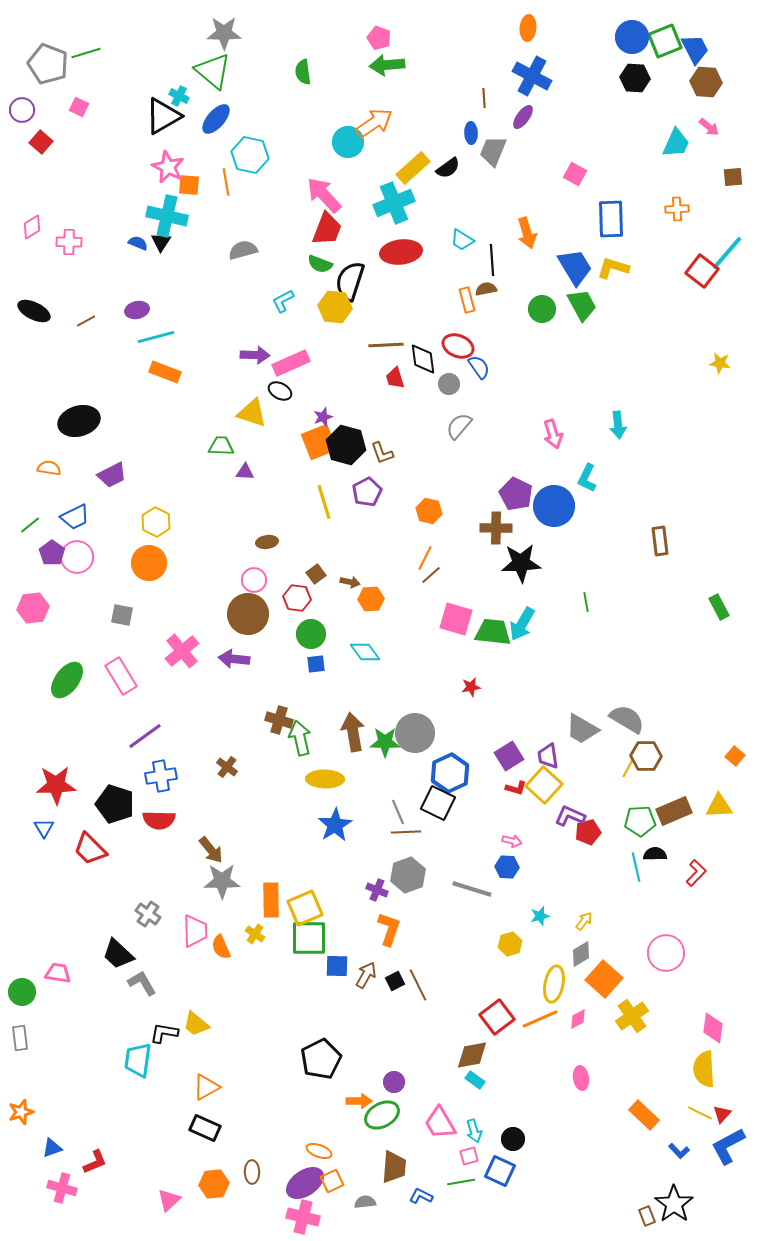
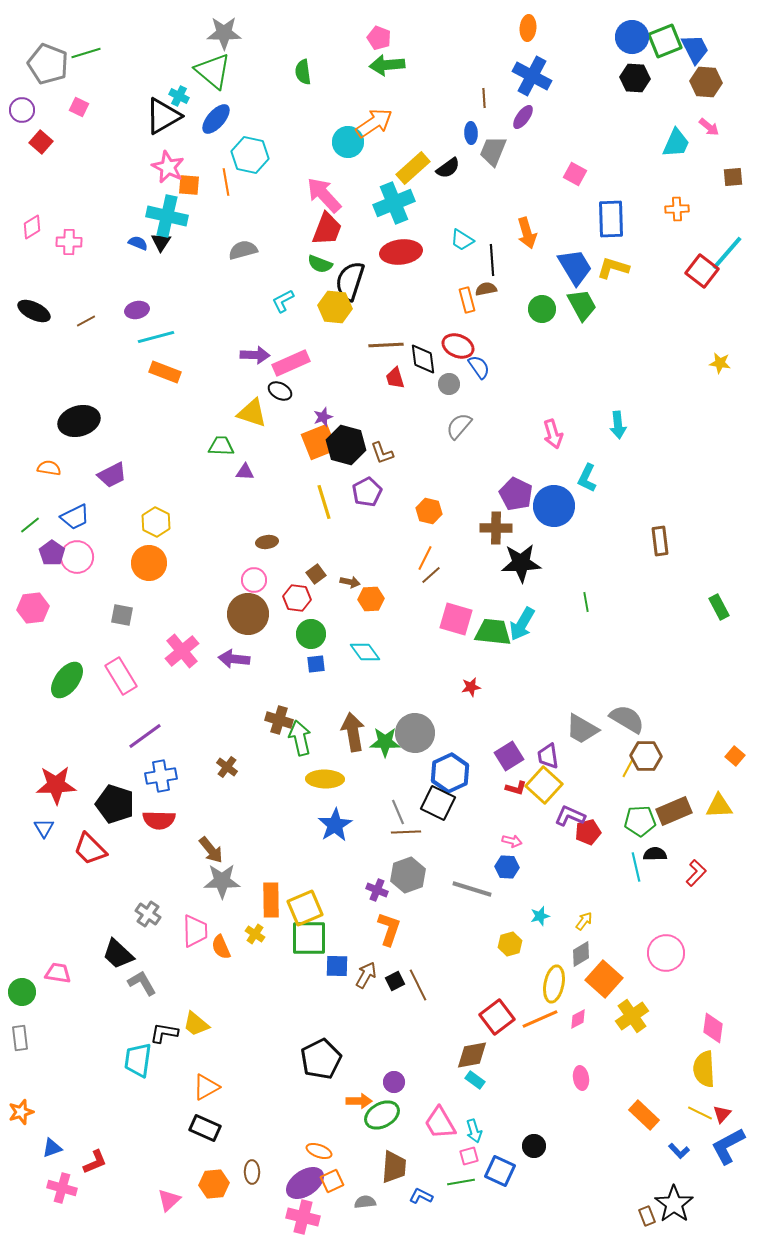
black circle at (513, 1139): moved 21 px right, 7 px down
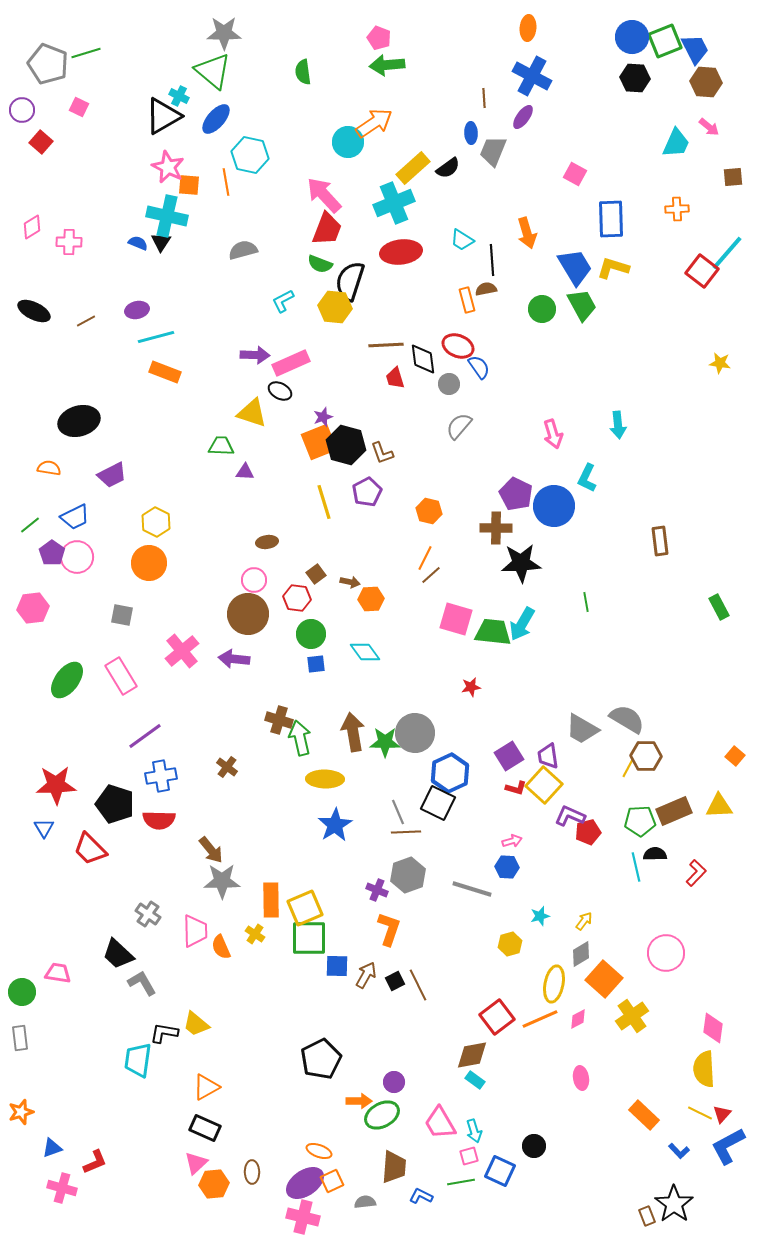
pink arrow at (512, 841): rotated 30 degrees counterclockwise
pink triangle at (169, 1200): moved 27 px right, 37 px up
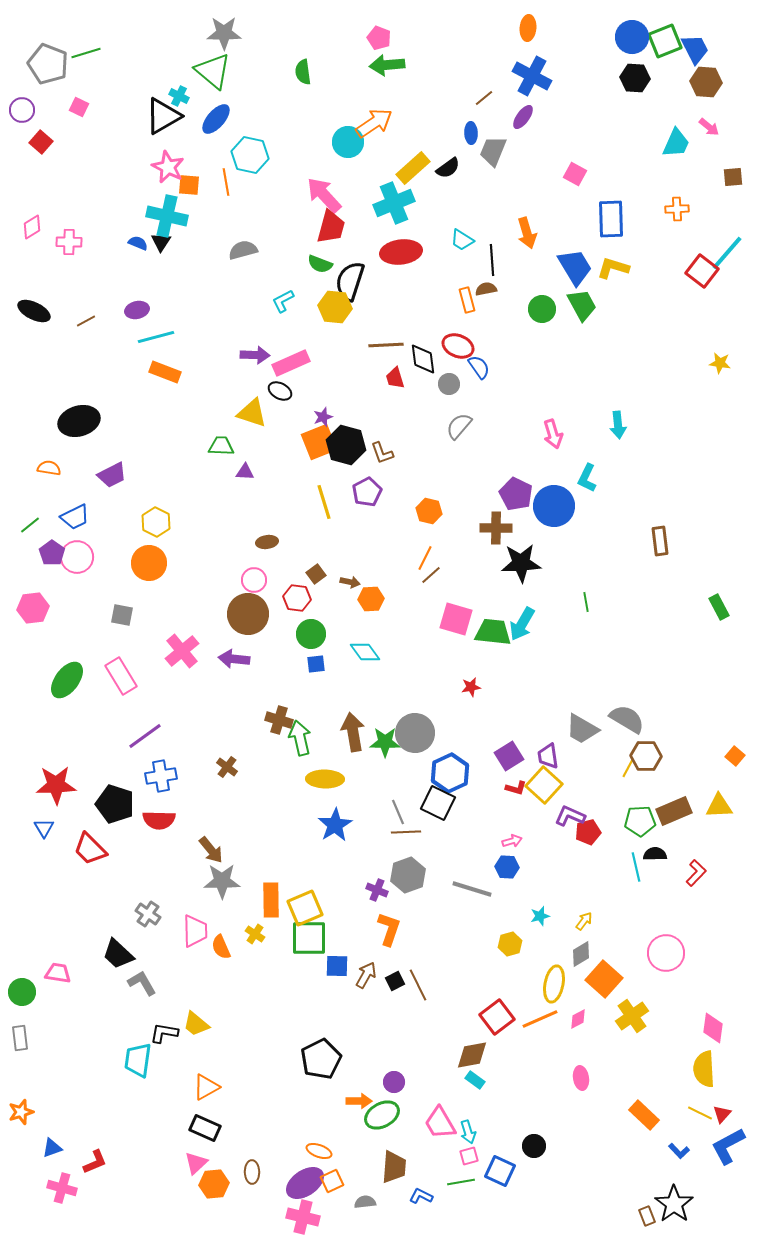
brown line at (484, 98): rotated 54 degrees clockwise
red trapezoid at (327, 229): moved 4 px right, 2 px up; rotated 6 degrees counterclockwise
cyan arrow at (474, 1131): moved 6 px left, 1 px down
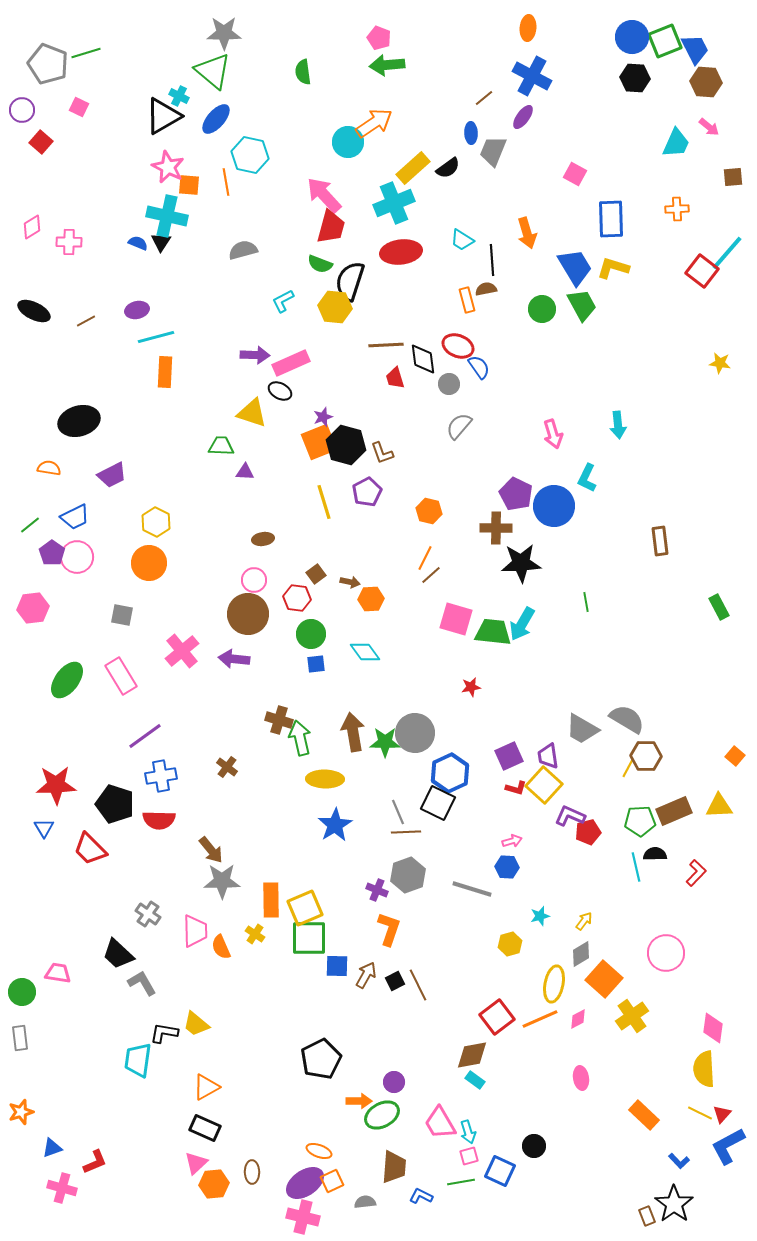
orange rectangle at (165, 372): rotated 72 degrees clockwise
brown ellipse at (267, 542): moved 4 px left, 3 px up
purple square at (509, 756): rotated 8 degrees clockwise
blue L-shape at (679, 1151): moved 10 px down
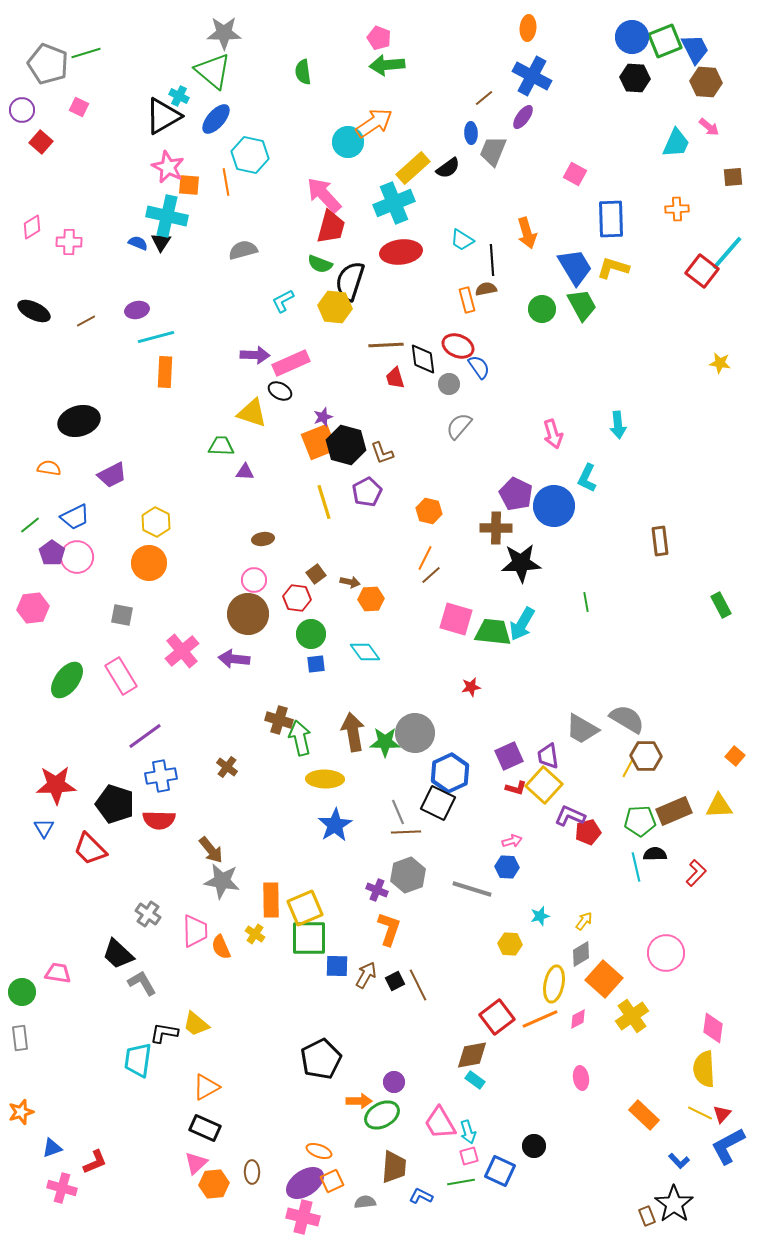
green rectangle at (719, 607): moved 2 px right, 2 px up
gray star at (222, 881): rotated 9 degrees clockwise
yellow hexagon at (510, 944): rotated 20 degrees clockwise
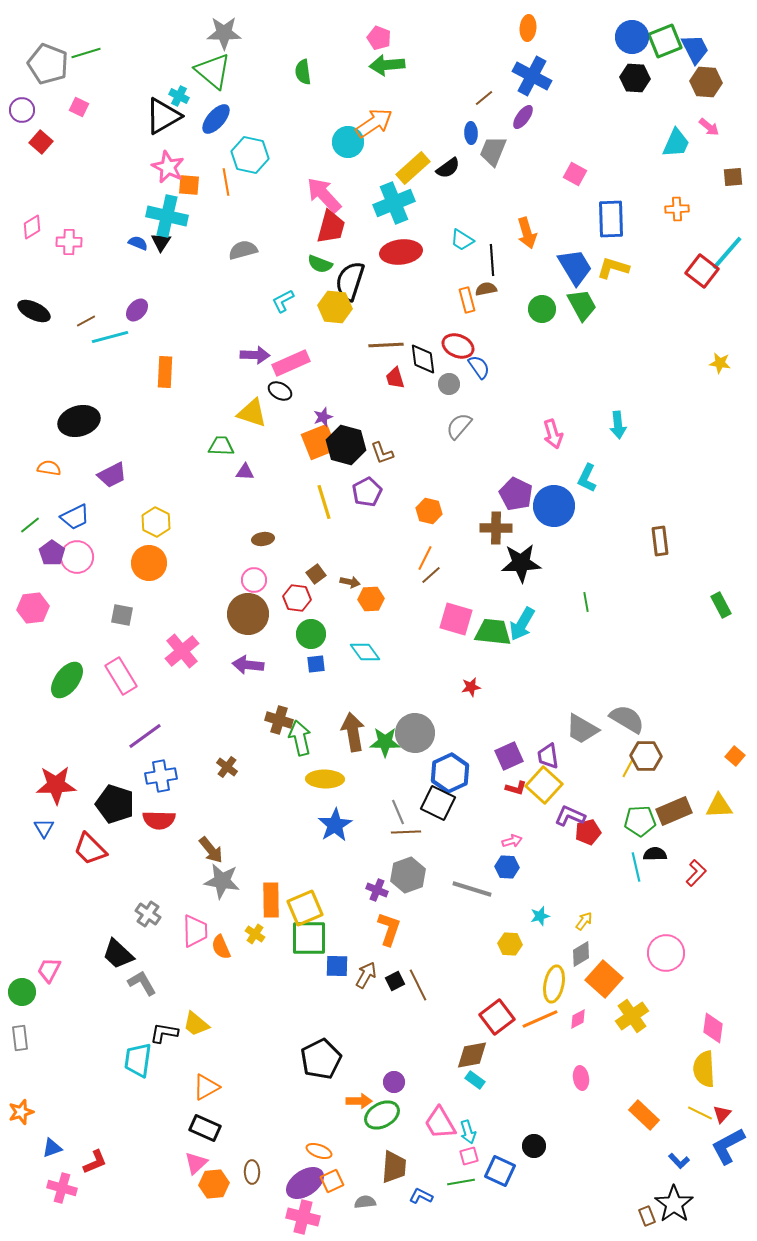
purple ellipse at (137, 310): rotated 35 degrees counterclockwise
cyan line at (156, 337): moved 46 px left
purple arrow at (234, 659): moved 14 px right, 6 px down
pink trapezoid at (58, 973): moved 9 px left, 3 px up; rotated 72 degrees counterclockwise
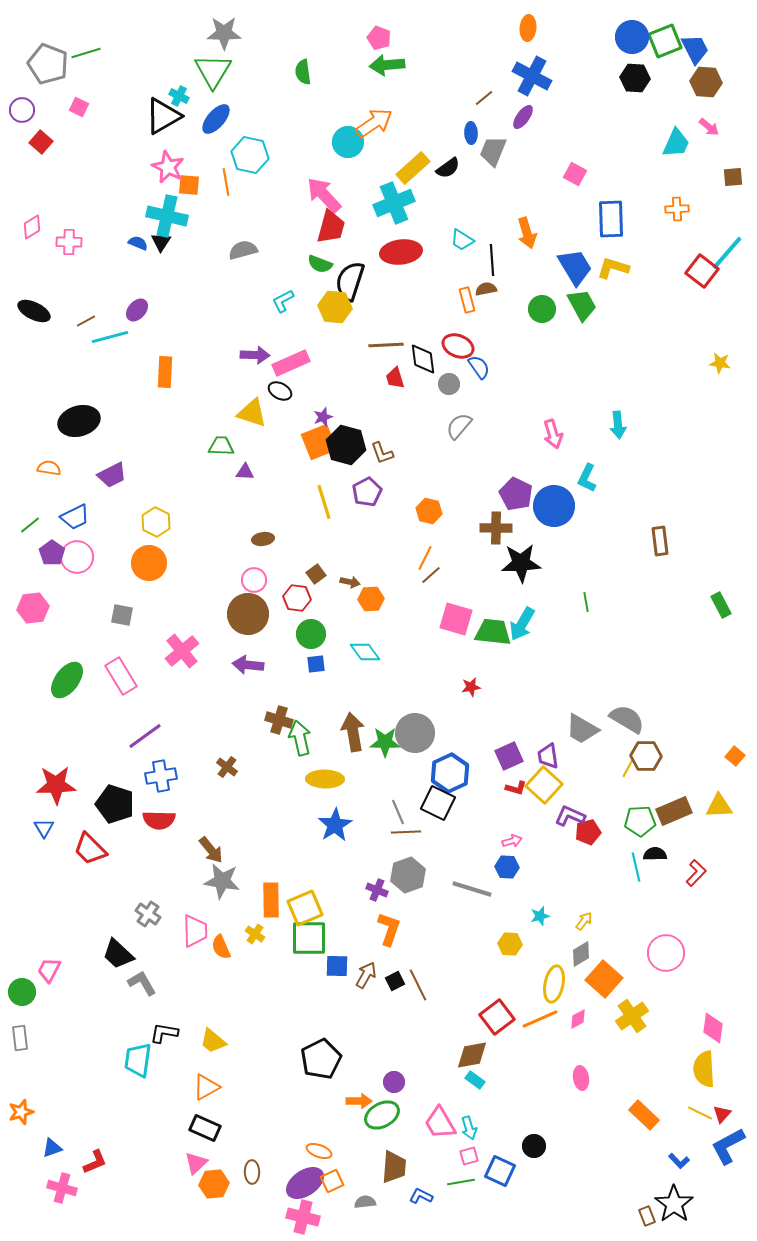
green triangle at (213, 71): rotated 21 degrees clockwise
yellow trapezoid at (196, 1024): moved 17 px right, 17 px down
cyan arrow at (468, 1132): moved 1 px right, 4 px up
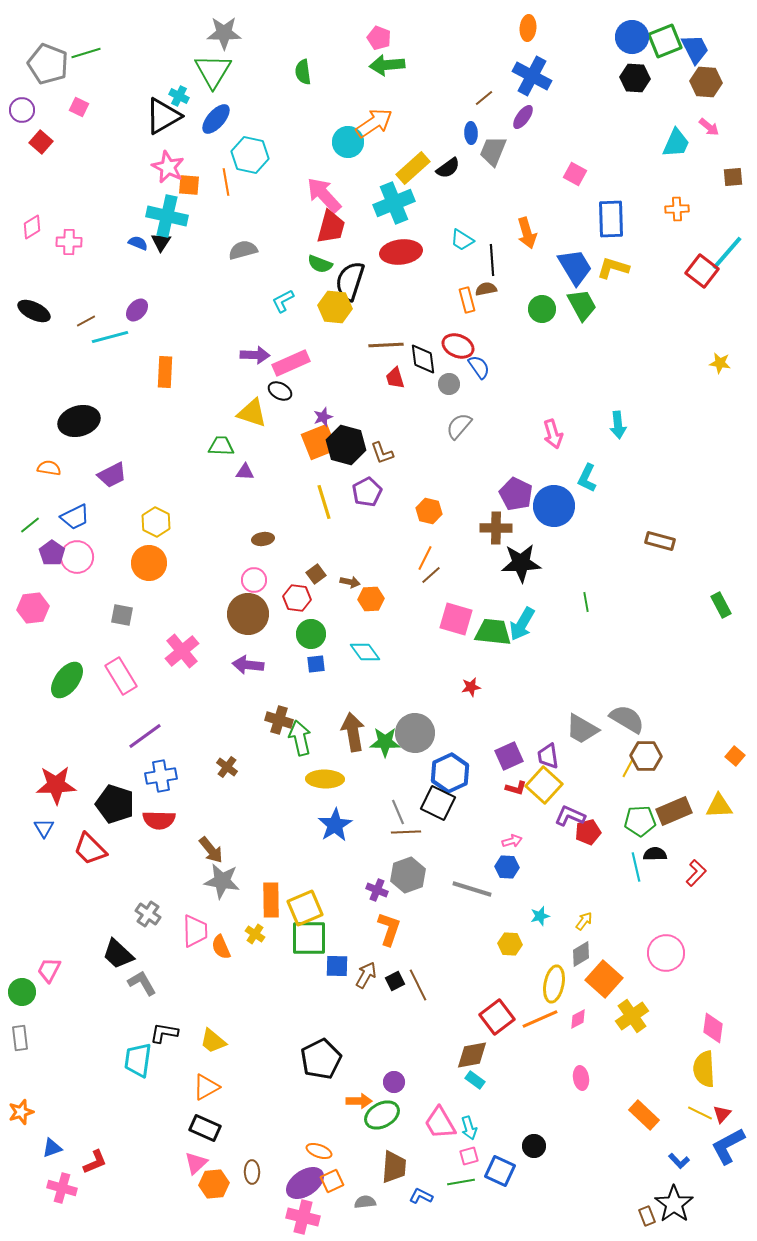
brown rectangle at (660, 541): rotated 68 degrees counterclockwise
